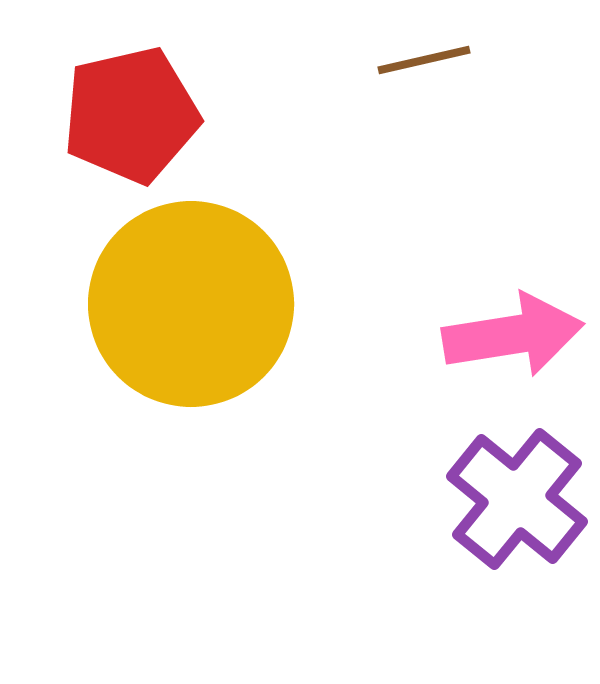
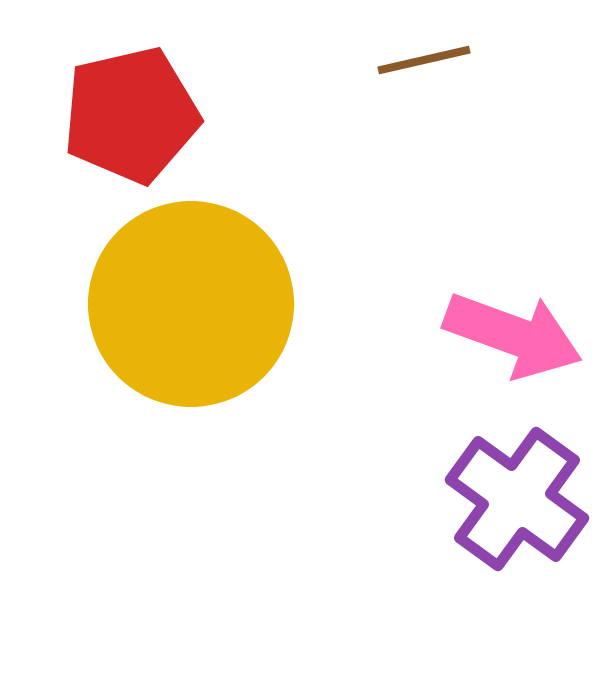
pink arrow: rotated 29 degrees clockwise
purple cross: rotated 3 degrees counterclockwise
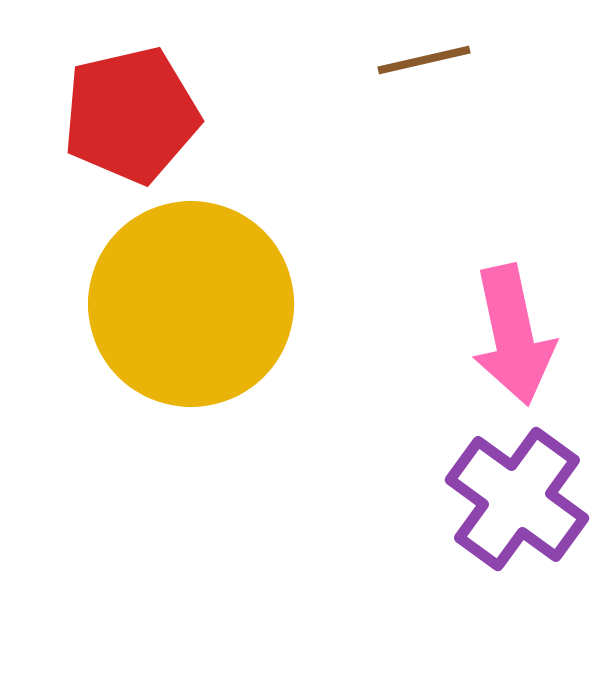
pink arrow: rotated 58 degrees clockwise
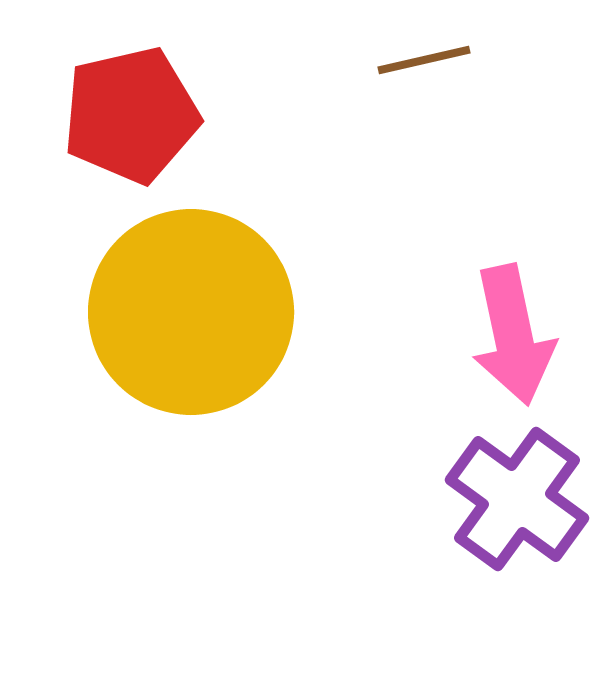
yellow circle: moved 8 px down
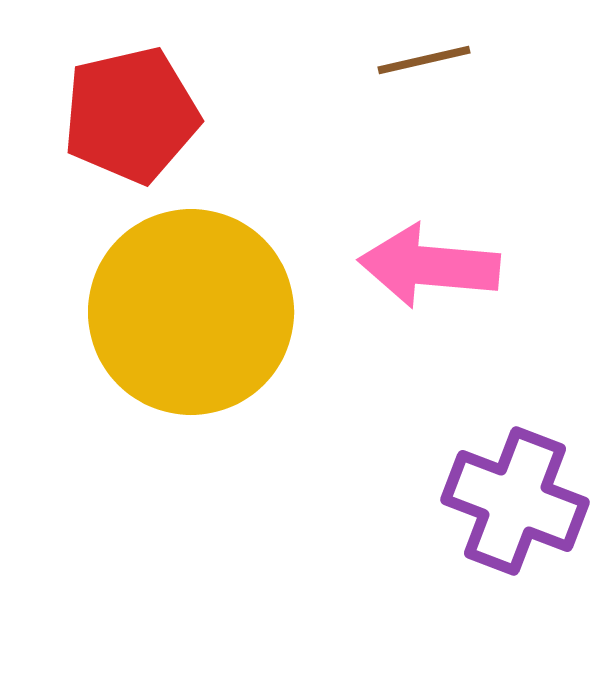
pink arrow: moved 84 px left, 69 px up; rotated 107 degrees clockwise
purple cross: moved 2 px left, 2 px down; rotated 15 degrees counterclockwise
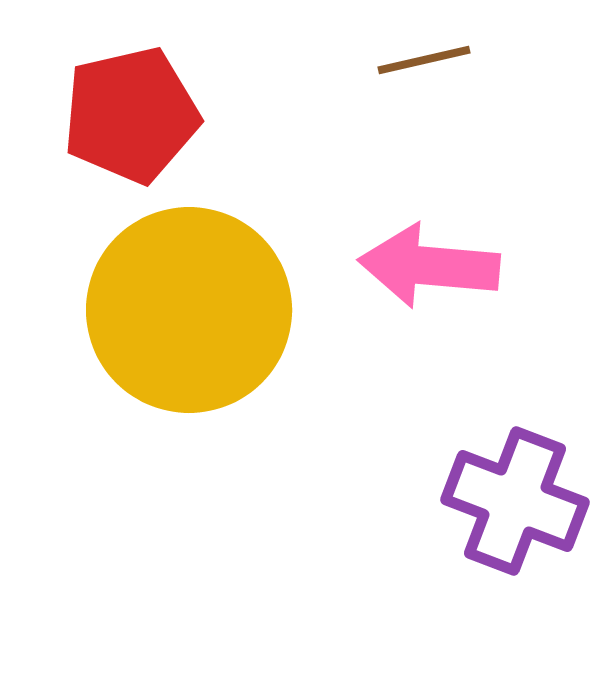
yellow circle: moved 2 px left, 2 px up
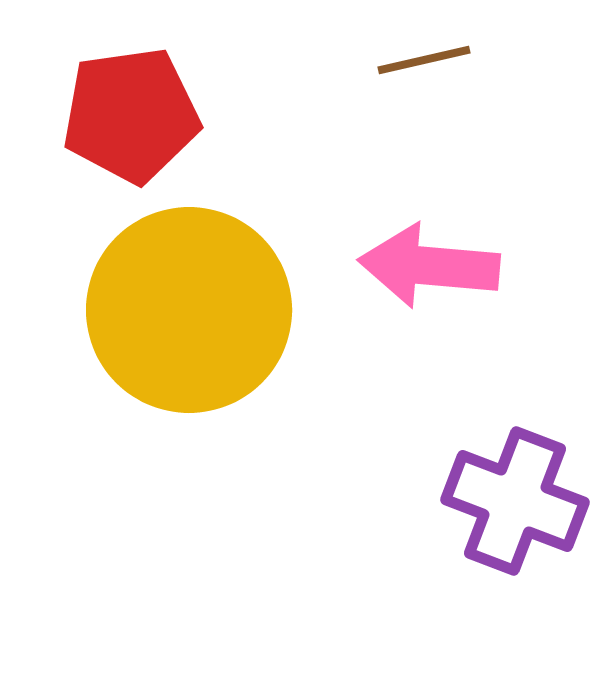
red pentagon: rotated 5 degrees clockwise
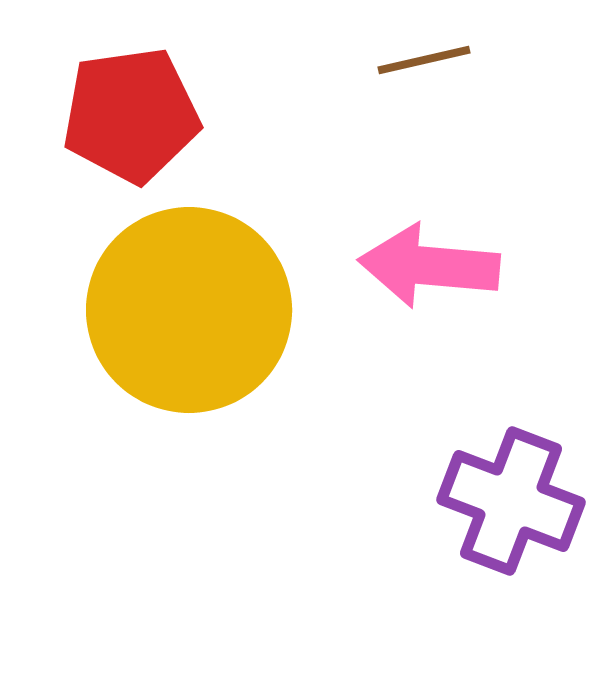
purple cross: moved 4 px left
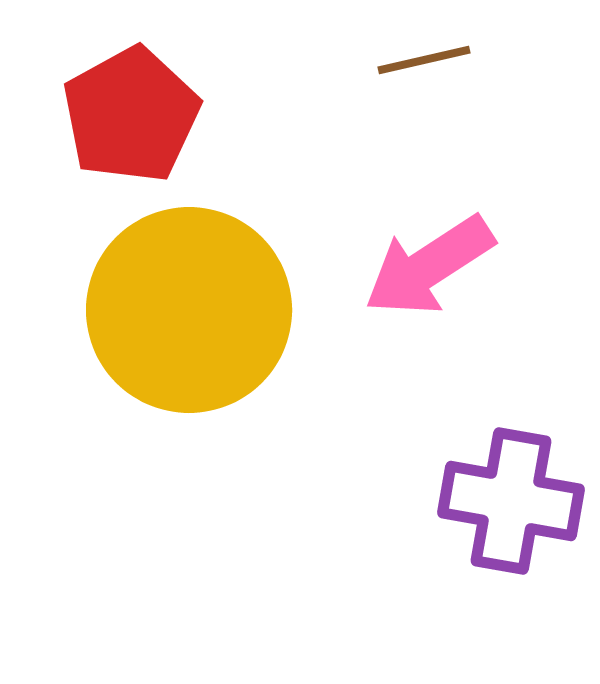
red pentagon: rotated 21 degrees counterclockwise
pink arrow: rotated 38 degrees counterclockwise
purple cross: rotated 11 degrees counterclockwise
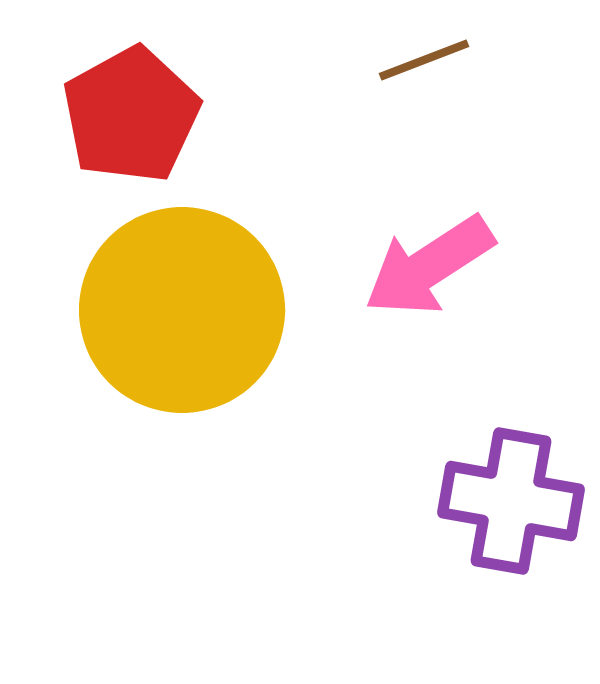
brown line: rotated 8 degrees counterclockwise
yellow circle: moved 7 px left
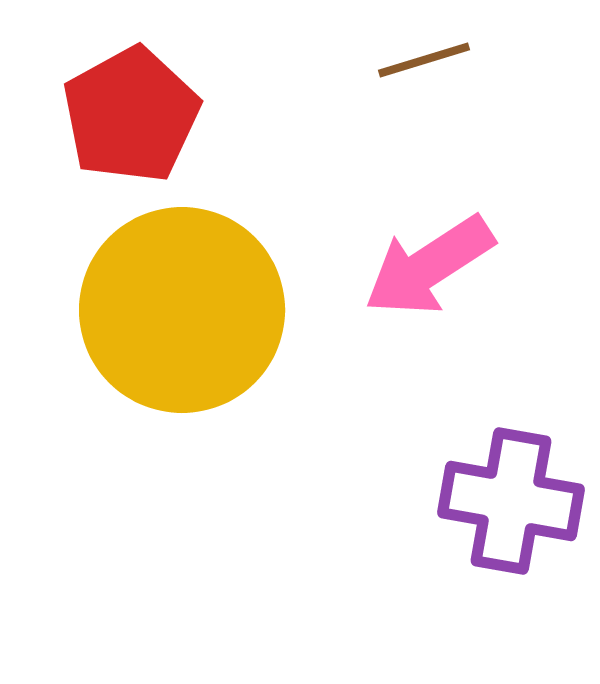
brown line: rotated 4 degrees clockwise
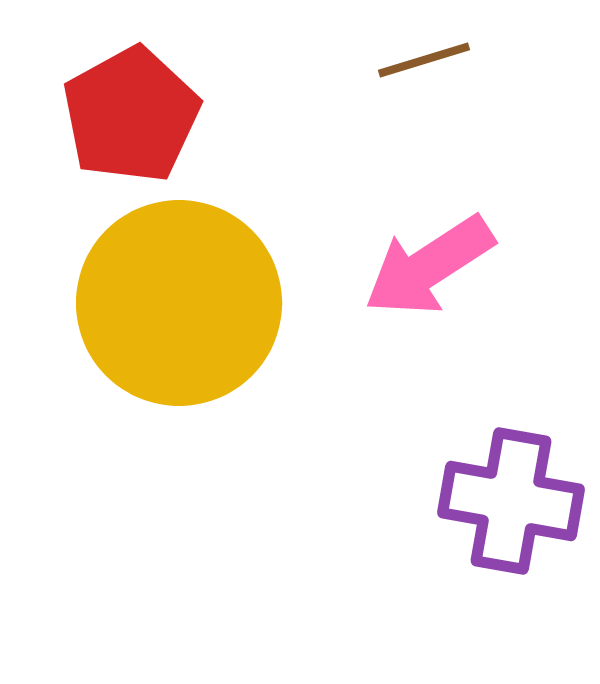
yellow circle: moved 3 px left, 7 px up
